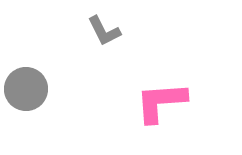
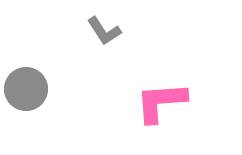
gray L-shape: rotated 6 degrees counterclockwise
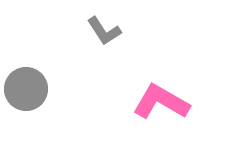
pink L-shape: rotated 34 degrees clockwise
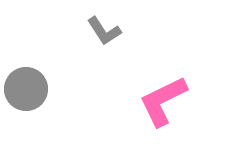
pink L-shape: moved 2 px right, 1 px up; rotated 56 degrees counterclockwise
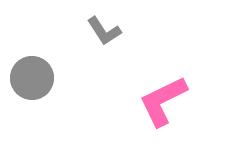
gray circle: moved 6 px right, 11 px up
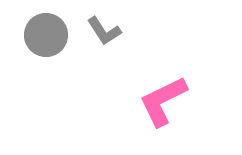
gray circle: moved 14 px right, 43 px up
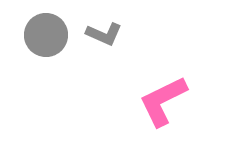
gray L-shape: moved 3 px down; rotated 33 degrees counterclockwise
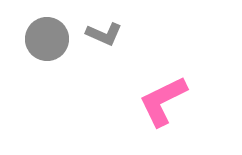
gray circle: moved 1 px right, 4 px down
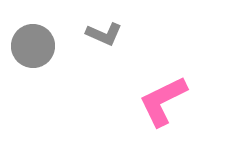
gray circle: moved 14 px left, 7 px down
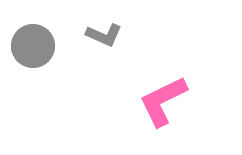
gray L-shape: moved 1 px down
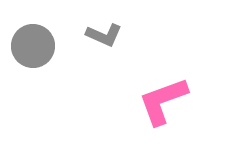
pink L-shape: rotated 6 degrees clockwise
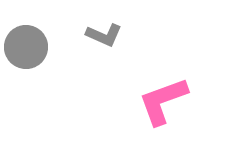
gray circle: moved 7 px left, 1 px down
